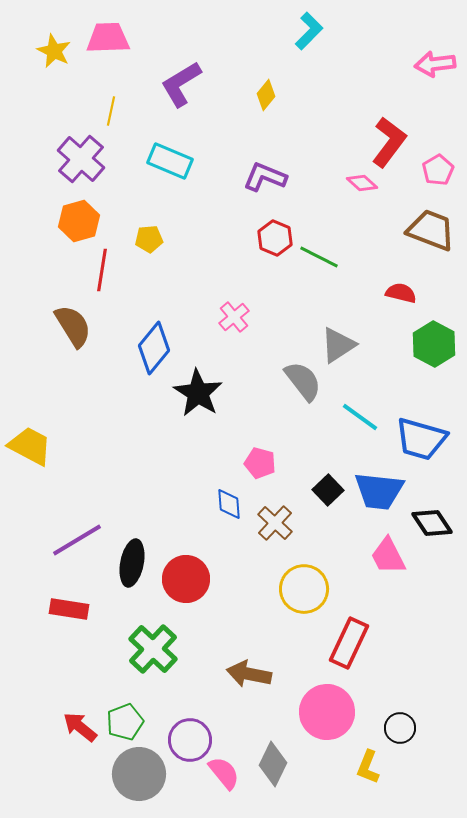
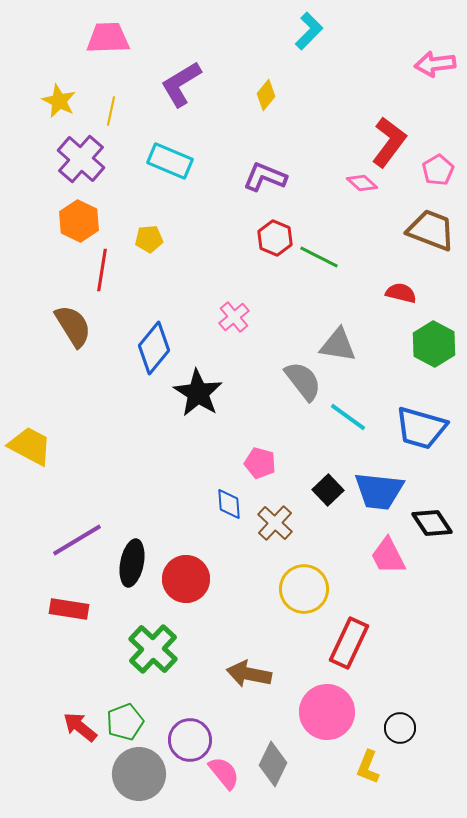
yellow star at (54, 51): moved 5 px right, 50 px down
orange hexagon at (79, 221): rotated 18 degrees counterclockwise
gray triangle at (338, 345): rotated 42 degrees clockwise
cyan line at (360, 417): moved 12 px left
blue trapezoid at (421, 439): moved 11 px up
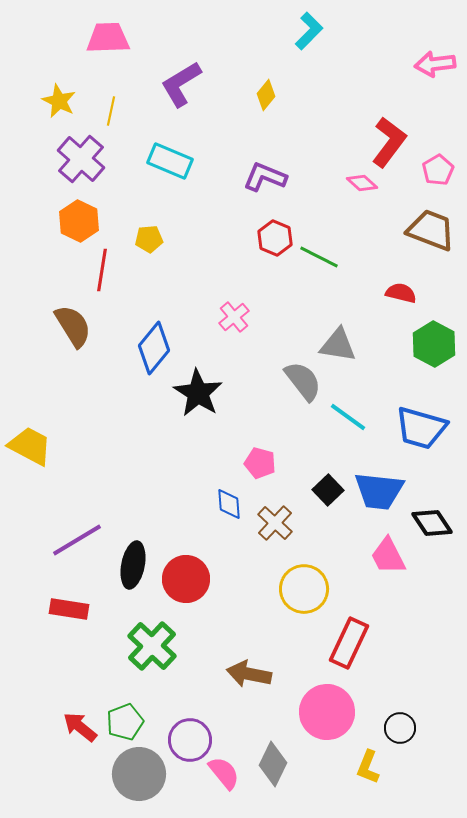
black ellipse at (132, 563): moved 1 px right, 2 px down
green cross at (153, 649): moved 1 px left, 3 px up
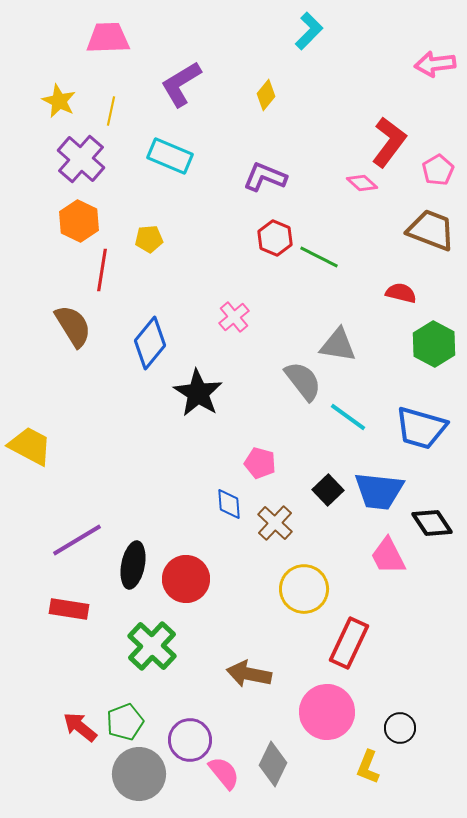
cyan rectangle at (170, 161): moved 5 px up
blue diamond at (154, 348): moved 4 px left, 5 px up
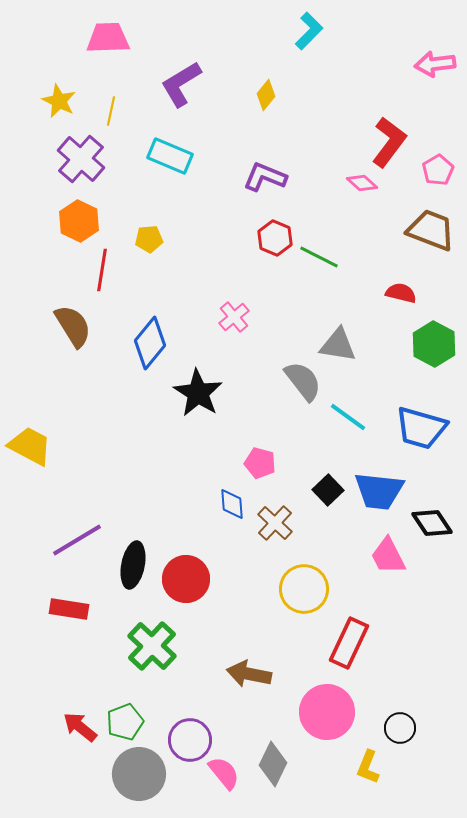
blue diamond at (229, 504): moved 3 px right
